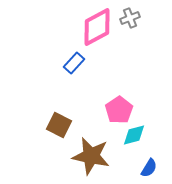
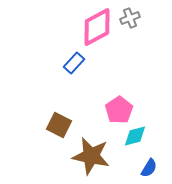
cyan diamond: moved 1 px right, 1 px down
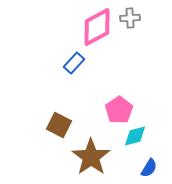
gray cross: rotated 18 degrees clockwise
brown star: moved 1 px down; rotated 24 degrees clockwise
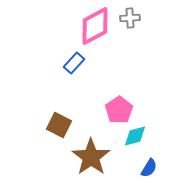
pink diamond: moved 2 px left, 1 px up
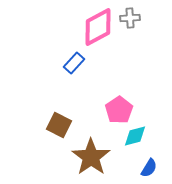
pink diamond: moved 3 px right, 1 px down
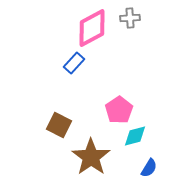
pink diamond: moved 6 px left, 1 px down
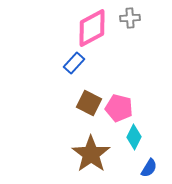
pink pentagon: moved 2 px up; rotated 24 degrees counterclockwise
brown square: moved 30 px right, 22 px up
cyan diamond: moved 1 px left, 1 px down; rotated 50 degrees counterclockwise
brown star: moved 3 px up
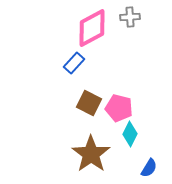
gray cross: moved 1 px up
cyan diamond: moved 4 px left, 3 px up
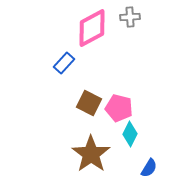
blue rectangle: moved 10 px left
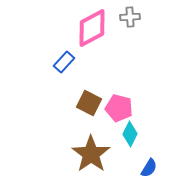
blue rectangle: moved 1 px up
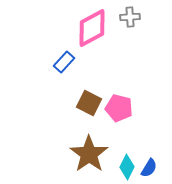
cyan diamond: moved 3 px left, 33 px down
brown star: moved 2 px left
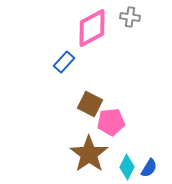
gray cross: rotated 12 degrees clockwise
brown square: moved 1 px right, 1 px down
pink pentagon: moved 8 px left, 14 px down; rotated 20 degrees counterclockwise
